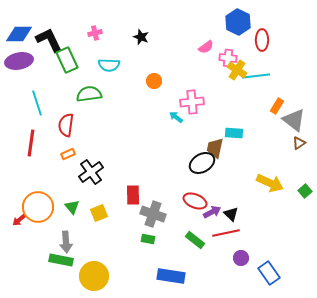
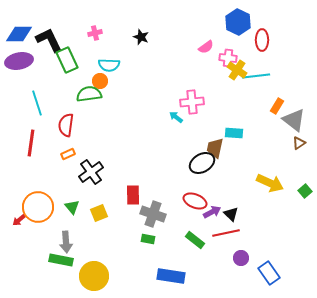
orange circle at (154, 81): moved 54 px left
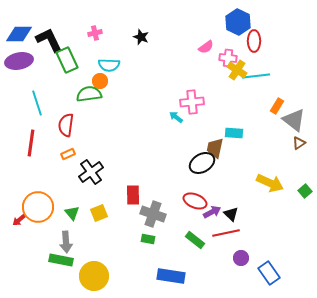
red ellipse at (262, 40): moved 8 px left, 1 px down
green triangle at (72, 207): moved 6 px down
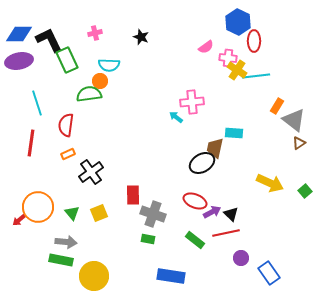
gray arrow at (66, 242): rotated 80 degrees counterclockwise
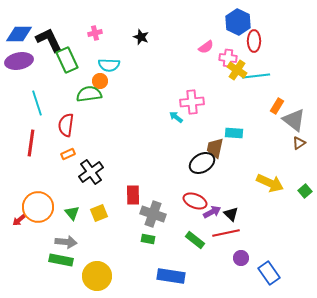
yellow circle at (94, 276): moved 3 px right
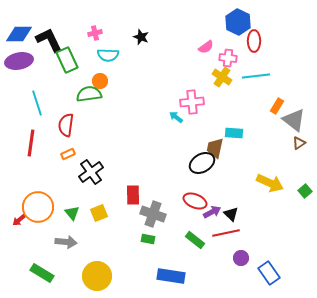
cyan semicircle at (109, 65): moved 1 px left, 10 px up
yellow cross at (237, 70): moved 15 px left, 7 px down
green rectangle at (61, 260): moved 19 px left, 13 px down; rotated 20 degrees clockwise
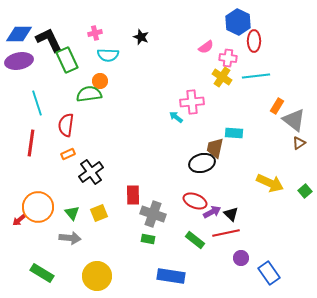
black ellipse at (202, 163): rotated 15 degrees clockwise
gray arrow at (66, 242): moved 4 px right, 4 px up
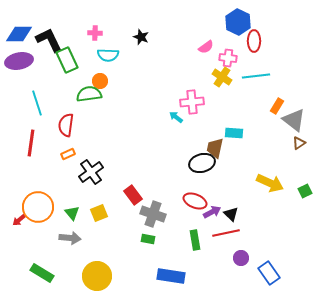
pink cross at (95, 33): rotated 16 degrees clockwise
green square at (305, 191): rotated 16 degrees clockwise
red rectangle at (133, 195): rotated 36 degrees counterclockwise
green rectangle at (195, 240): rotated 42 degrees clockwise
